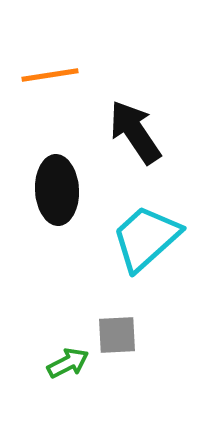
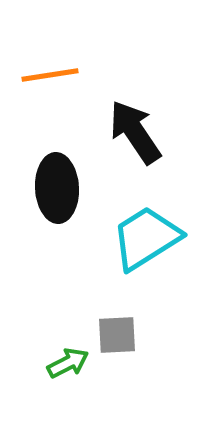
black ellipse: moved 2 px up
cyan trapezoid: rotated 10 degrees clockwise
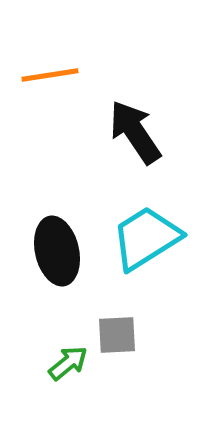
black ellipse: moved 63 px down; rotated 10 degrees counterclockwise
green arrow: rotated 12 degrees counterclockwise
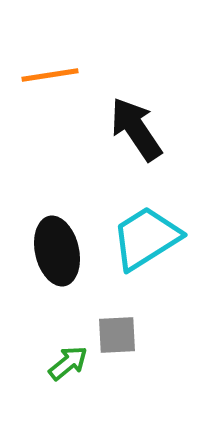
black arrow: moved 1 px right, 3 px up
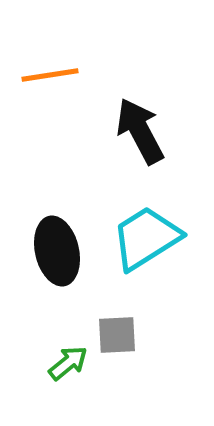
black arrow: moved 4 px right, 2 px down; rotated 6 degrees clockwise
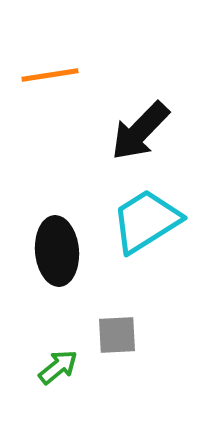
black arrow: rotated 108 degrees counterclockwise
cyan trapezoid: moved 17 px up
black ellipse: rotated 8 degrees clockwise
green arrow: moved 10 px left, 4 px down
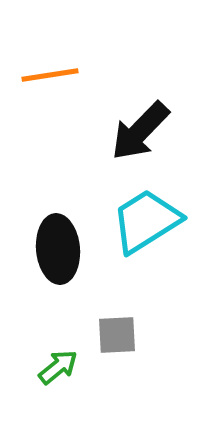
black ellipse: moved 1 px right, 2 px up
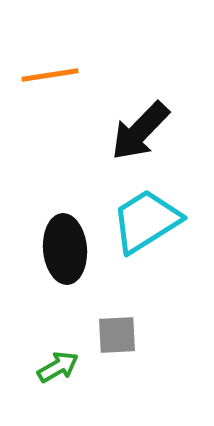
black ellipse: moved 7 px right
green arrow: rotated 9 degrees clockwise
